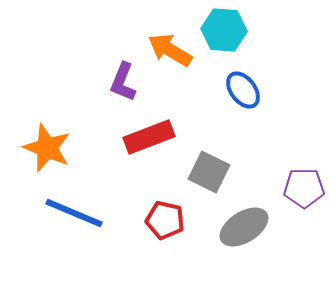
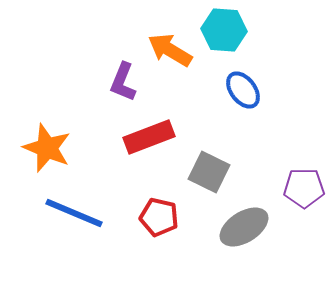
red pentagon: moved 6 px left, 3 px up
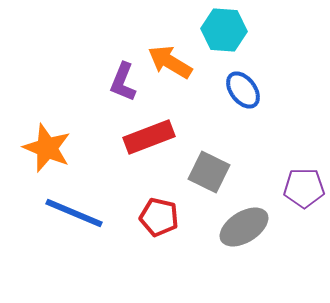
orange arrow: moved 12 px down
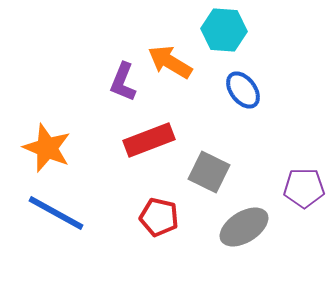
red rectangle: moved 3 px down
blue line: moved 18 px left; rotated 6 degrees clockwise
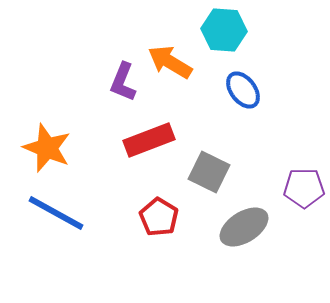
red pentagon: rotated 18 degrees clockwise
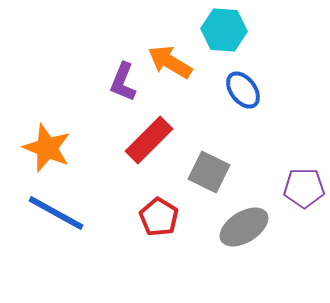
red rectangle: rotated 24 degrees counterclockwise
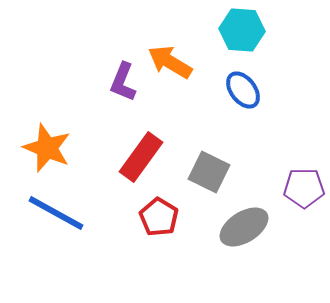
cyan hexagon: moved 18 px right
red rectangle: moved 8 px left, 17 px down; rotated 9 degrees counterclockwise
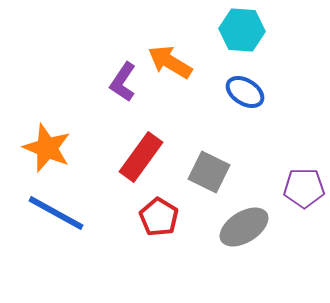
purple L-shape: rotated 12 degrees clockwise
blue ellipse: moved 2 px right, 2 px down; rotated 21 degrees counterclockwise
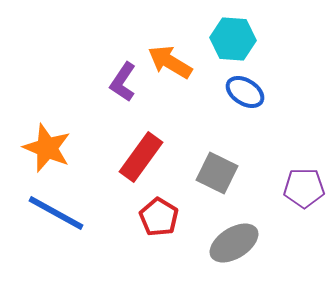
cyan hexagon: moved 9 px left, 9 px down
gray square: moved 8 px right, 1 px down
gray ellipse: moved 10 px left, 16 px down
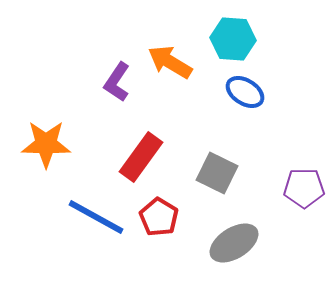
purple L-shape: moved 6 px left
orange star: moved 1 px left, 4 px up; rotated 21 degrees counterclockwise
blue line: moved 40 px right, 4 px down
